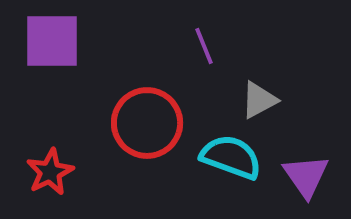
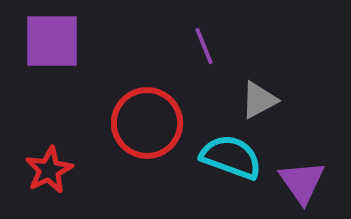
red star: moved 1 px left, 2 px up
purple triangle: moved 4 px left, 6 px down
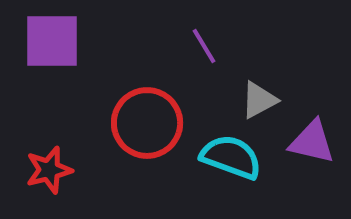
purple line: rotated 9 degrees counterclockwise
red star: rotated 12 degrees clockwise
purple triangle: moved 10 px right, 40 px up; rotated 42 degrees counterclockwise
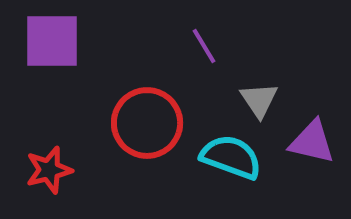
gray triangle: rotated 36 degrees counterclockwise
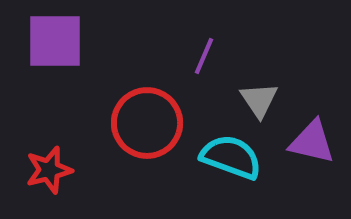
purple square: moved 3 px right
purple line: moved 10 px down; rotated 54 degrees clockwise
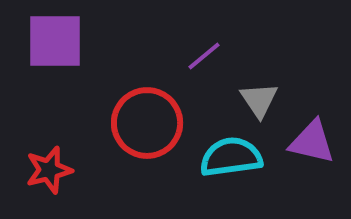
purple line: rotated 27 degrees clockwise
cyan semicircle: rotated 28 degrees counterclockwise
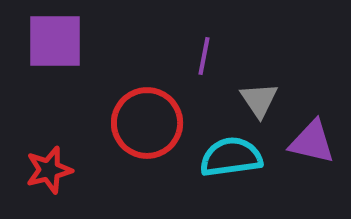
purple line: rotated 39 degrees counterclockwise
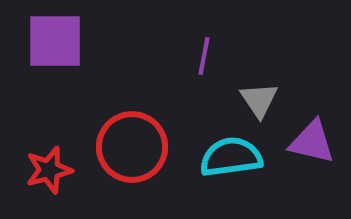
red circle: moved 15 px left, 24 px down
